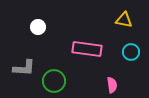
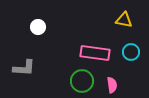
pink rectangle: moved 8 px right, 4 px down
green circle: moved 28 px right
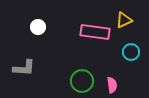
yellow triangle: rotated 36 degrees counterclockwise
pink rectangle: moved 21 px up
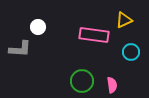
pink rectangle: moved 1 px left, 3 px down
gray L-shape: moved 4 px left, 19 px up
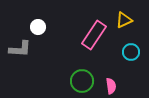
pink rectangle: rotated 64 degrees counterclockwise
pink semicircle: moved 1 px left, 1 px down
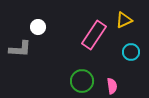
pink semicircle: moved 1 px right
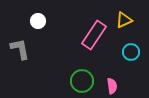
white circle: moved 6 px up
gray L-shape: rotated 105 degrees counterclockwise
